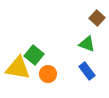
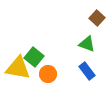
green square: moved 2 px down
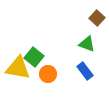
blue rectangle: moved 2 px left
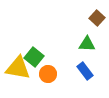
green triangle: rotated 18 degrees counterclockwise
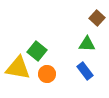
green square: moved 3 px right, 6 px up
orange circle: moved 1 px left
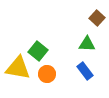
green square: moved 1 px right
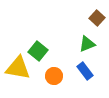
green triangle: rotated 24 degrees counterclockwise
orange circle: moved 7 px right, 2 px down
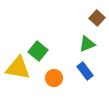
orange circle: moved 2 px down
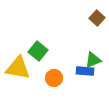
green triangle: moved 6 px right, 16 px down
blue rectangle: rotated 48 degrees counterclockwise
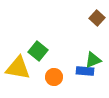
orange circle: moved 1 px up
